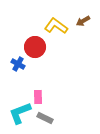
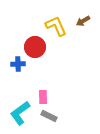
yellow L-shape: rotated 30 degrees clockwise
blue cross: rotated 32 degrees counterclockwise
pink rectangle: moved 5 px right
cyan L-shape: rotated 15 degrees counterclockwise
gray rectangle: moved 4 px right, 2 px up
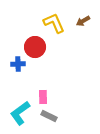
yellow L-shape: moved 2 px left, 3 px up
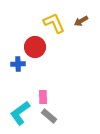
brown arrow: moved 2 px left
gray rectangle: rotated 14 degrees clockwise
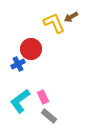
brown arrow: moved 10 px left, 4 px up
red circle: moved 4 px left, 2 px down
blue cross: rotated 24 degrees counterclockwise
pink rectangle: rotated 24 degrees counterclockwise
cyan L-shape: moved 12 px up
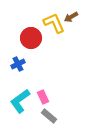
red circle: moved 11 px up
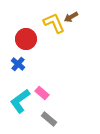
red circle: moved 5 px left, 1 px down
blue cross: rotated 24 degrees counterclockwise
pink rectangle: moved 1 px left, 4 px up; rotated 24 degrees counterclockwise
gray rectangle: moved 3 px down
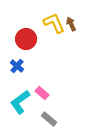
brown arrow: moved 7 px down; rotated 96 degrees clockwise
blue cross: moved 1 px left, 2 px down
cyan L-shape: moved 1 px down
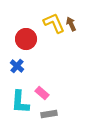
cyan L-shape: rotated 50 degrees counterclockwise
gray rectangle: moved 5 px up; rotated 49 degrees counterclockwise
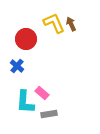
cyan L-shape: moved 5 px right
